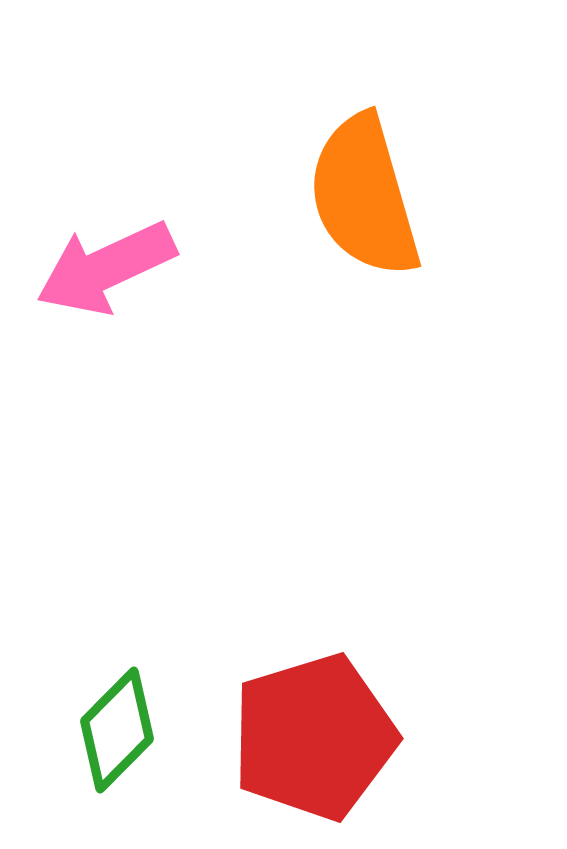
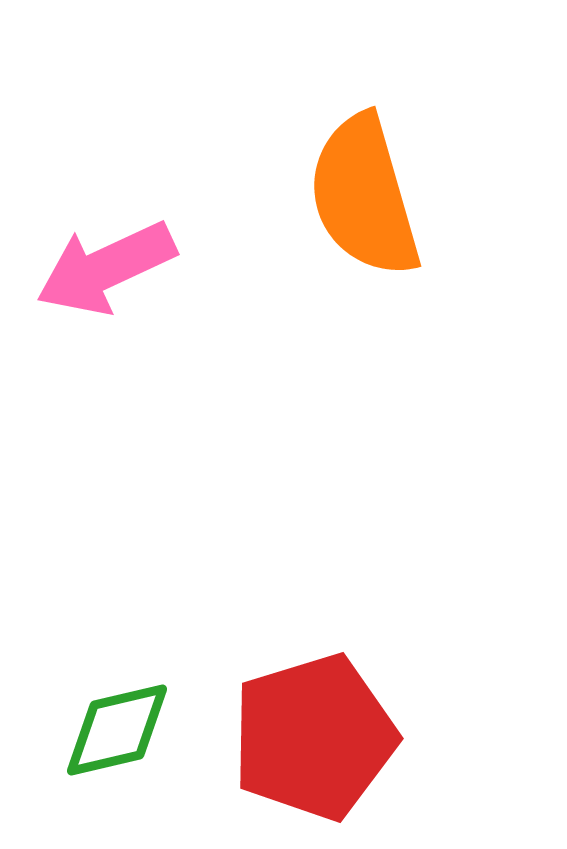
green diamond: rotated 32 degrees clockwise
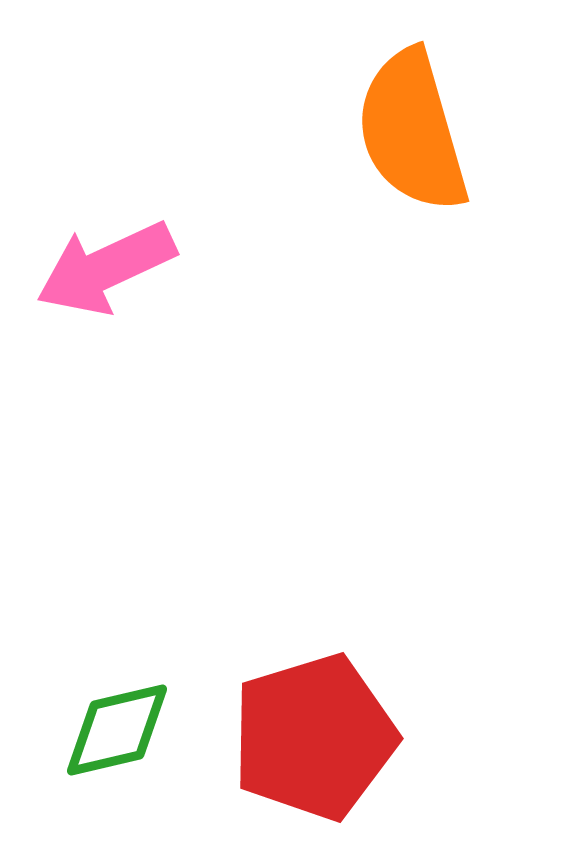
orange semicircle: moved 48 px right, 65 px up
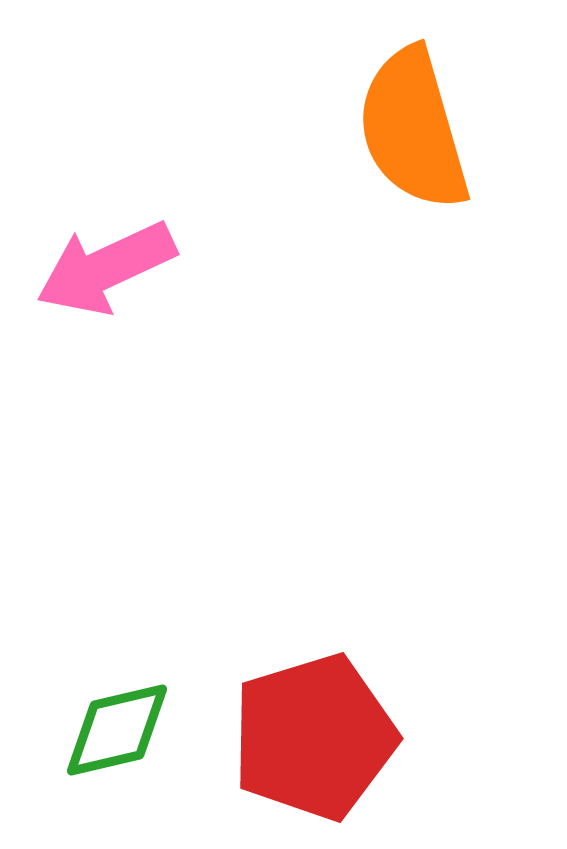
orange semicircle: moved 1 px right, 2 px up
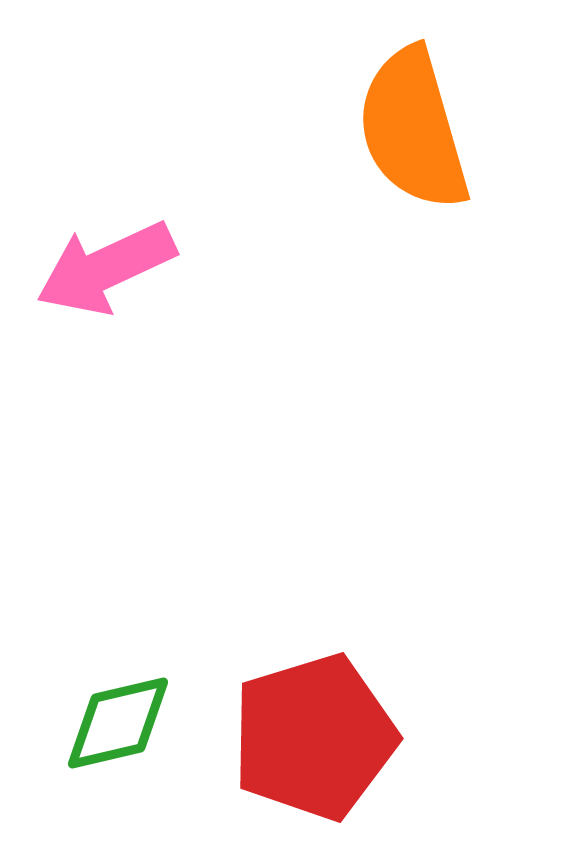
green diamond: moved 1 px right, 7 px up
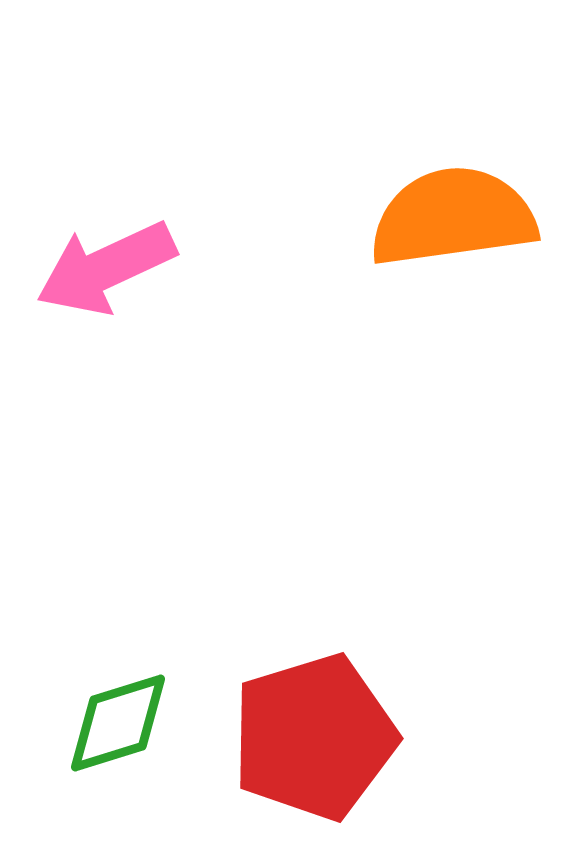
orange semicircle: moved 40 px right, 88 px down; rotated 98 degrees clockwise
green diamond: rotated 4 degrees counterclockwise
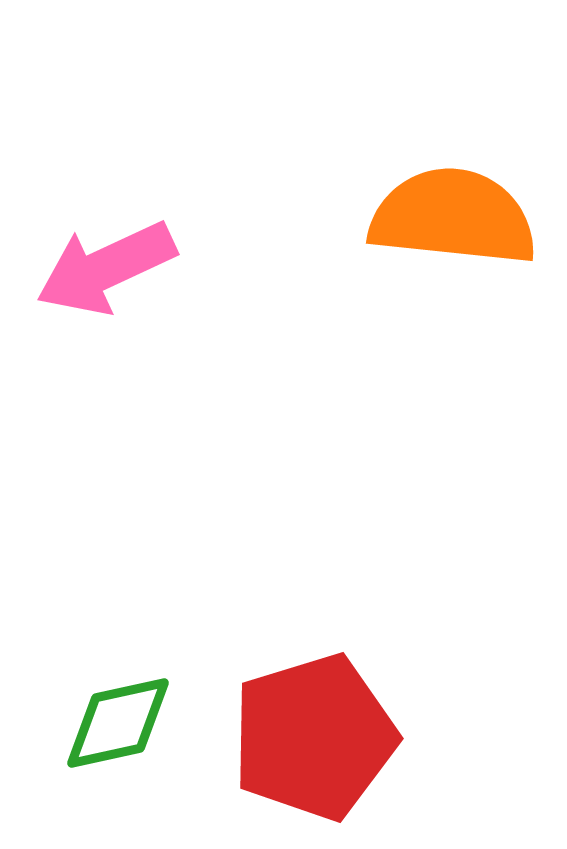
orange semicircle: rotated 14 degrees clockwise
green diamond: rotated 5 degrees clockwise
